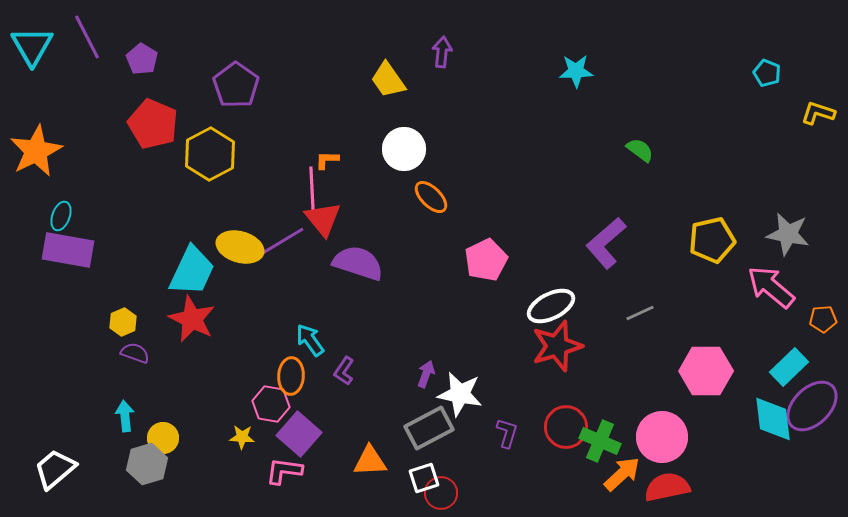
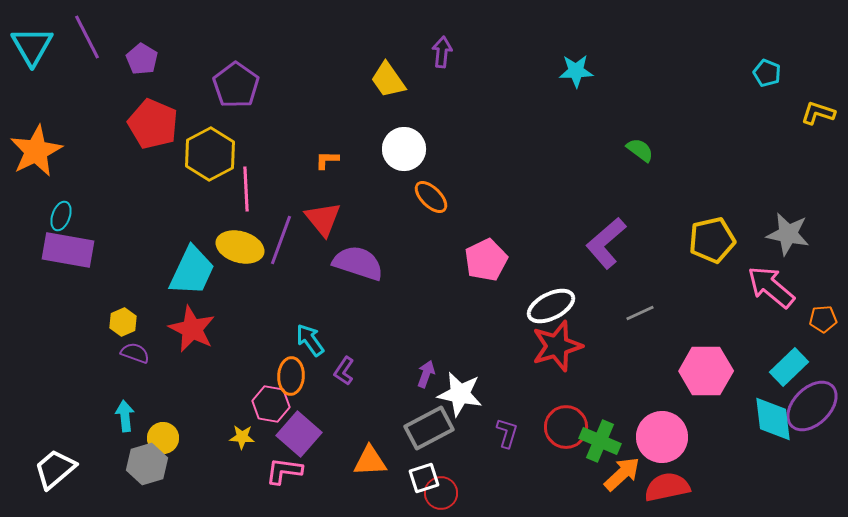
pink line at (312, 189): moved 66 px left
purple line at (281, 242): moved 2 px up; rotated 39 degrees counterclockwise
red star at (192, 319): moved 10 px down
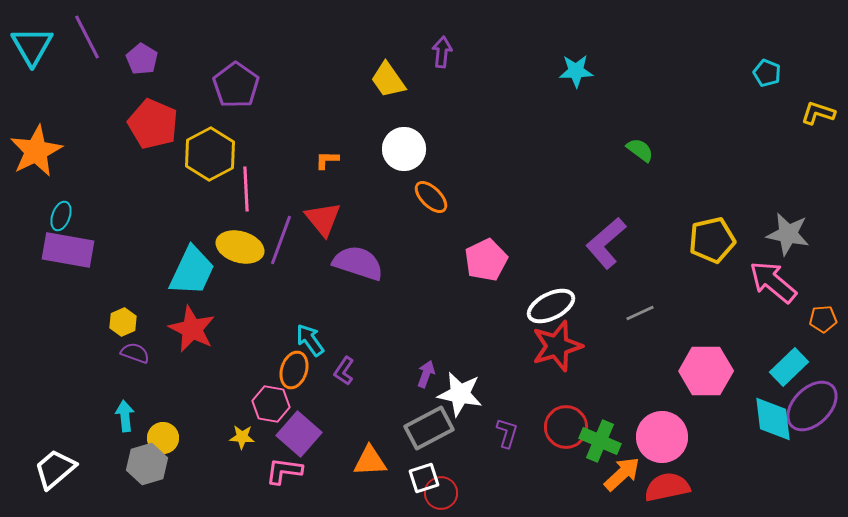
pink arrow at (771, 287): moved 2 px right, 5 px up
orange ellipse at (291, 376): moved 3 px right, 6 px up; rotated 15 degrees clockwise
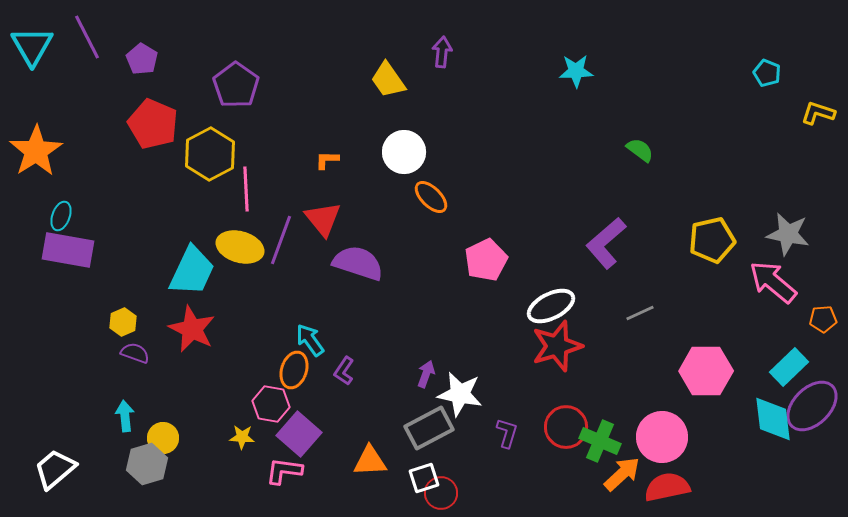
white circle at (404, 149): moved 3 px down
orange star at (36, 151): rotated 6 degrees counterclockwise
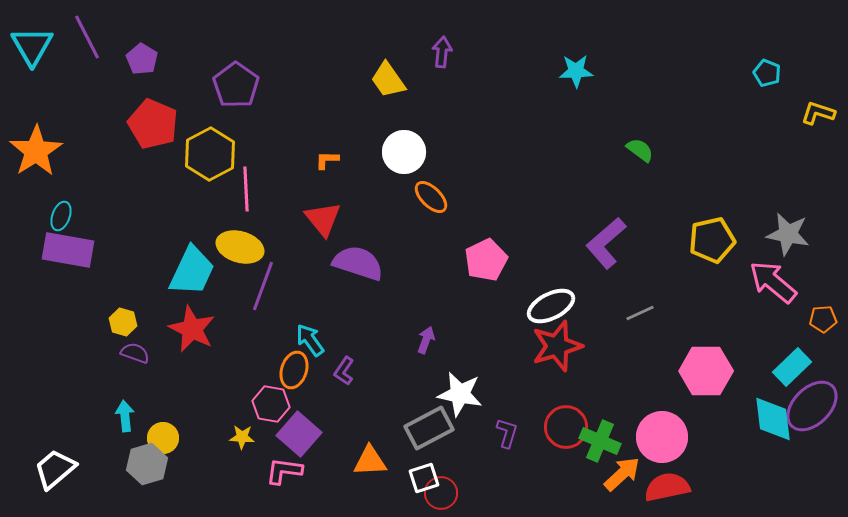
purple line at (281, 240): moved 18 px left, 46 px down
yellow hexagon at (123, 322): rotated 20 degrees counterclockwise
cyan rectangle at (789, 367): moved 3 px right
purple arrow at (426, 374): moved 34 px up
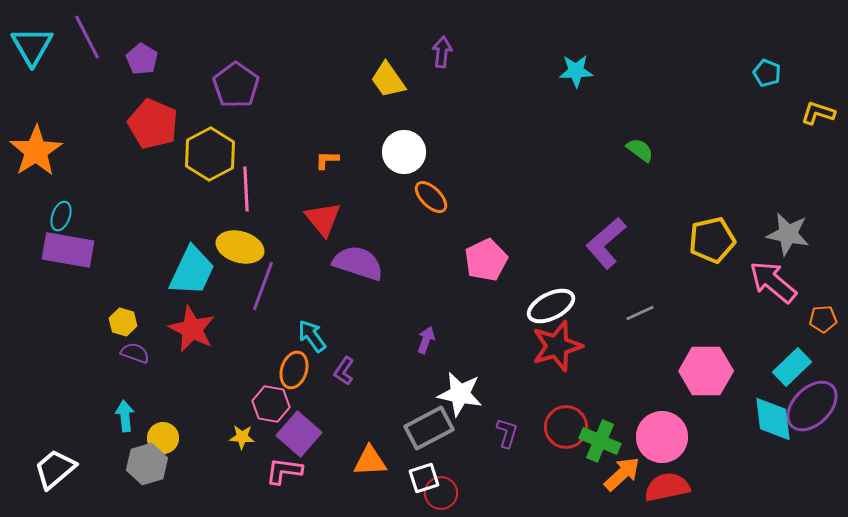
cyan arrow at (310, 340): moved 2 px right, 4 px up
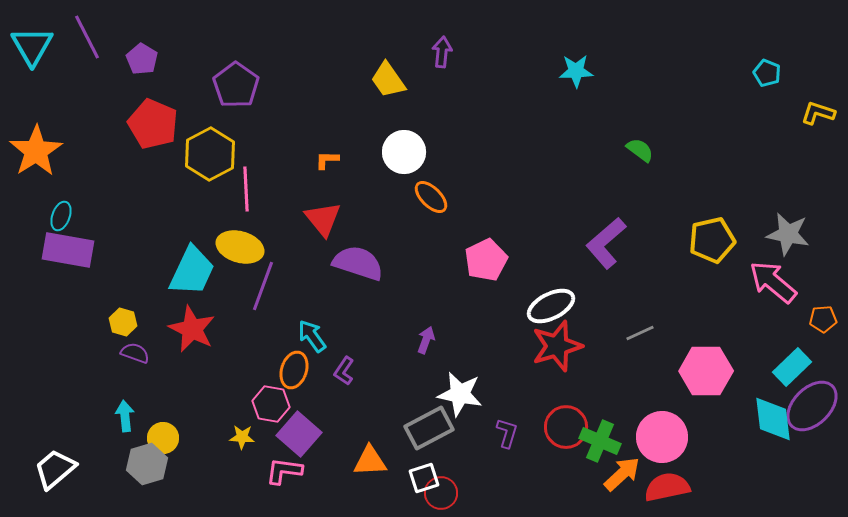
gray line at (640, 313): moved 20 px down
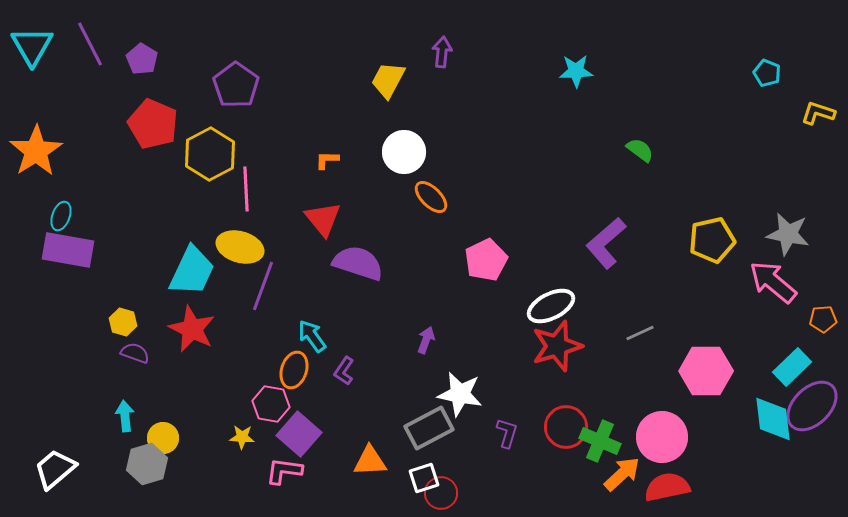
purple line at (87, 37): moved 3 px right, 7 px down
yellow trapezoid at (388, 80): rotated 63 degrees clockwise
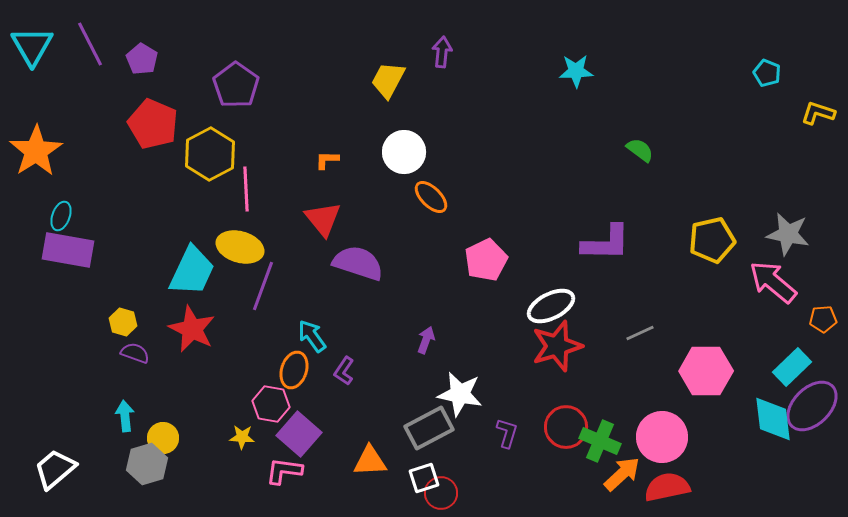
purple L-shape at (606, 243): rotated 138 degrees counterclockwise
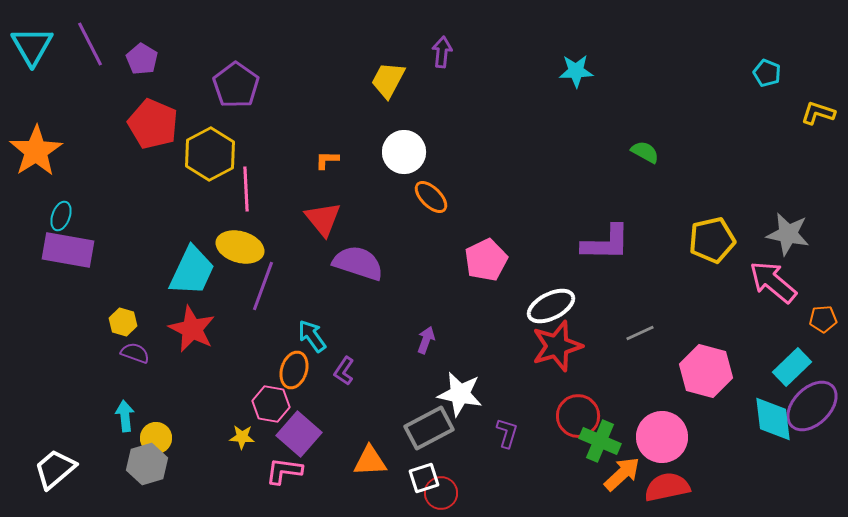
green semicircle at (640, 150): moved 5 px right, 2 px down; rotated 8 degrees counterclockwise
pink hexagon at (706, 371): rotated 15 degrees clockwise
red circle at (566, 427): moved 12 px right, 11 px up
yellow circle at (163, 438): moved 7 px left
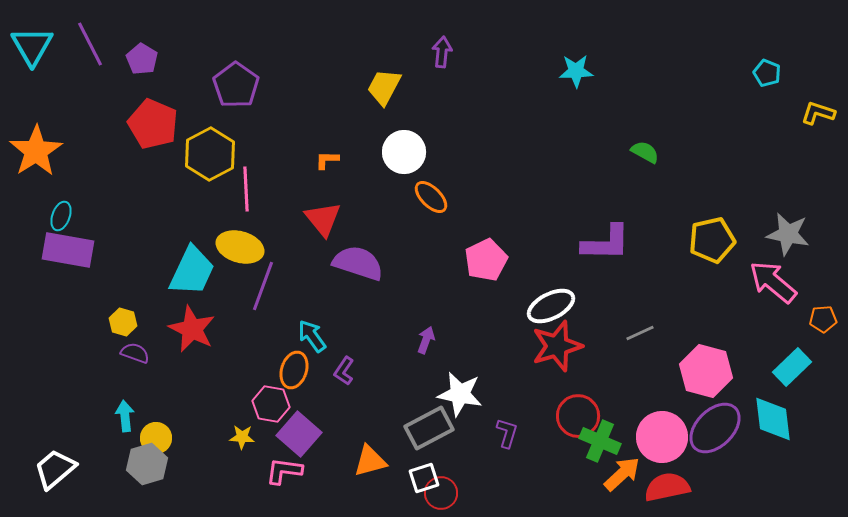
yellow trapezoid at (388, 80): moved 4 px left, 7 px down
purple ellipse at (812, 406): moved 97 px left, 22 px down
orange triangle at (370, 461): rotated 12 degrees counterclockwise
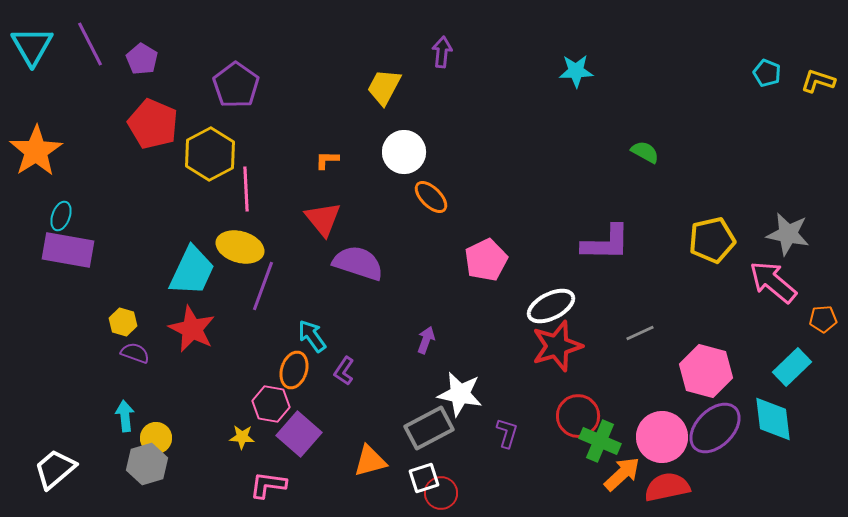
yellow L-shape at (818, 113): moved 32 px up
pink L-shape at (284, 471): moved 16 px left, 14 px down
